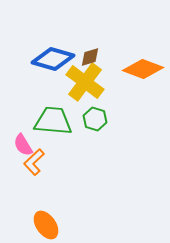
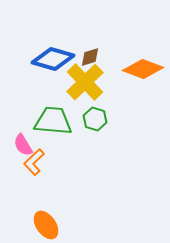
yellow cross: rotated 9 degrees clockwise
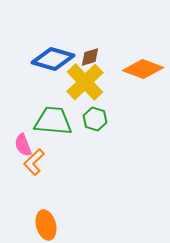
pink semicircle: rotated 10 degrees clockwise
orange ellipse: rotated 20 degrees clockwise
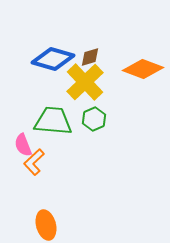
green hexagon: moved 1 px left; rotated 20 degrees clockwise
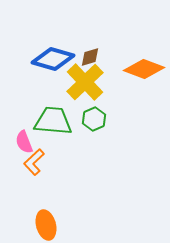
orange diamond: moved 1 px right
pink semicircle: moved 1 px right, 3 px up
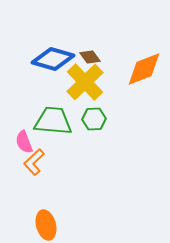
brown diamond: rotated 70 degrees clockwise
orange diamond: rotated 42 degrees counterclockwise
green hexagon: rotated 20 degrees clockwise
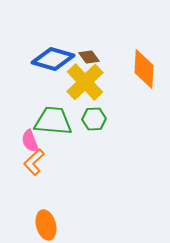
brown diamond: moved 1 px left
orange diamond: rotated 66 degrees counterclockwise
pink semicircle: moved 6 px right, 1 px up
